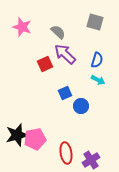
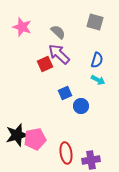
purple arrow: moved 6 px left
purple cross: rotated 24 degrees clockwise
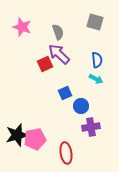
gray semicircle: rotated 28 degrees clockwise
blue semicircle: rotated 21 degrees counterclockwise
cyan arrow: moved 2 px left, 1 px up
purple cross: moved 33 px up
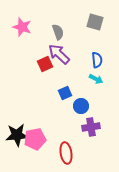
black star: rotated 10 degrees clockwise
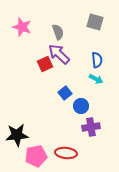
blue square: rotated 16 degrees counterclockwise
pink pentagon: moved 1 px right, 17 px down
red ellipse: rotated 75 degrees counterclockwise
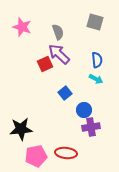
blue circle: moved 3 px right, 4 px down
black star: moved 4 px right, 6 px up
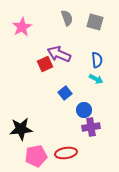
pink star: rotated 24 degrees clockwise
gray semicircle: moved 9 px right, 14 px up
purple arrow: rotated 20 degrees counterclockwise
red ellipse: rotated 15 degrees counterclockwise
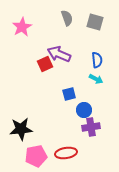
blue square: moved 4 px right, 1 px down; rotated 24 degrees clockwise
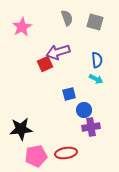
purple arrow: moved 1 px left, 2 px up; rotated 40 degrees counterclockwise
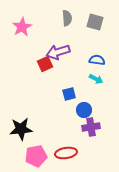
gray semicircle: rotated 14 degrees clockwise
blue semicircle: rotated 77 degrees counterclockwise
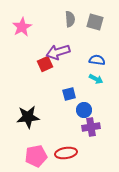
gray semicircle: moved 3 px right, 1 px down
black star: moved 7 px right, 12 px up
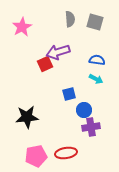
black star: moved 1 px left
